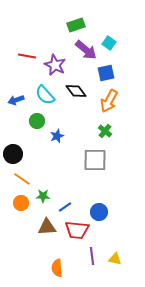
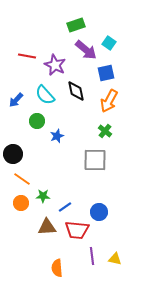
black diamond: rotated 25 degrees clockwise
blue arrow: rotated 28 degrees counterclockwise
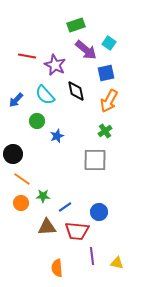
green cross: rotated 16 degrees clockwise
red trapezoid: moved 1 px down
yellow triangle: moved 2 px right, 4 px down
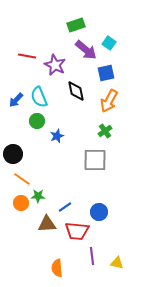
cyan semicircle: moved 6 px left, 2 px down; rotated 20 degrees clockwise
green star: moved 5 px left
brown triangle: moved 3 px up
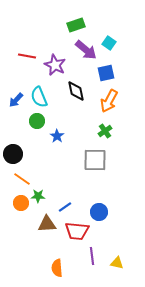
blue star: rotated 16 degrees counterclockwise
